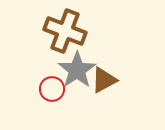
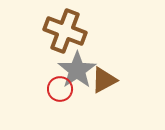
red circle: moved 8 px right
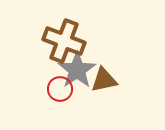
brown cross: moved 1 px left, 10 px down
brown triangle: rotated 16 degrees clockwise
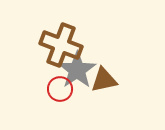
brown cross: moved 3 px left, 4 px down
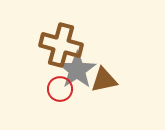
brown cross: rotated 6 degrees counterclockwise
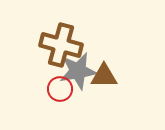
gray star: moved 1 px right, 1 px down; rotated 24 degrees clockwise
brown triangle: moved 4 px up; rotated 12 degrees clockwise
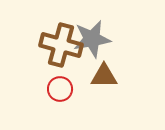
gray star: moved 14 px right, 32 px up
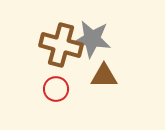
gray star: rotated 18 degrees clockwise
red circle: moved 4 px left
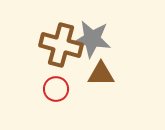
brown triangle: moved 3 px left, 2 px up
